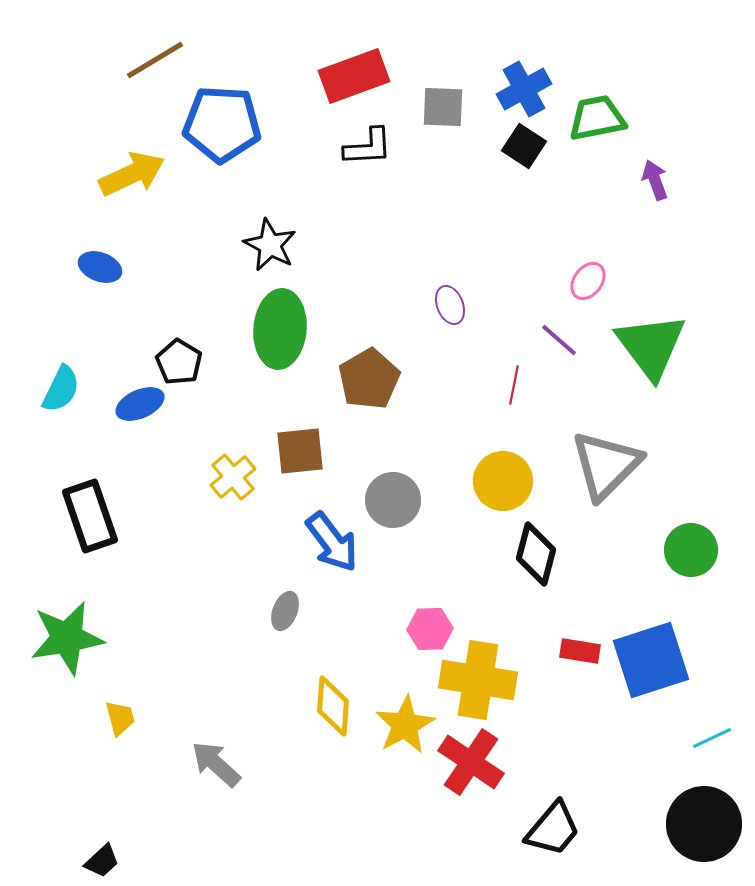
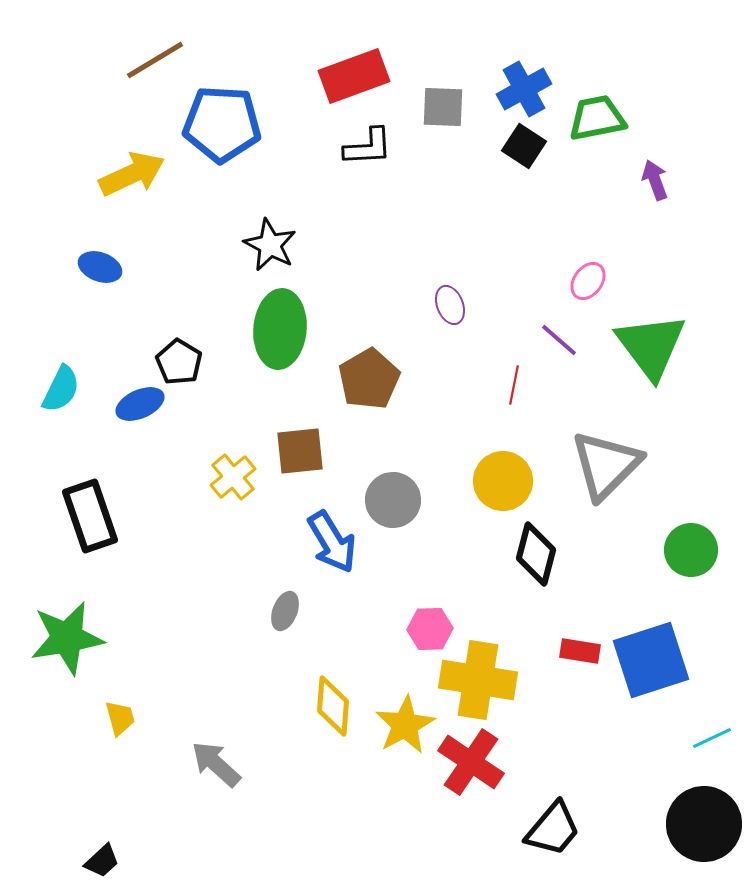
blue arrow at (332, 542): rotated 6 degrees clockwise
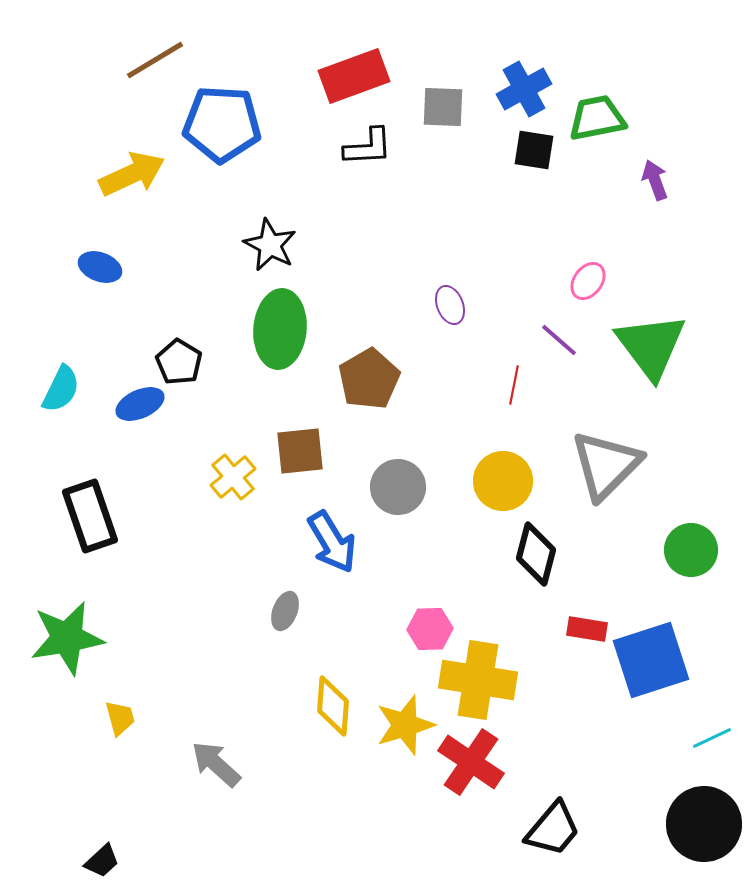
black square at (524, 146): moved 10 px right, 4 px down; rotated 24 degrees counterclockwise
gray circle at (393, 500): moved 5 px right, 13 px up
red rectangle at (580, 651): moved 7 px right, 22 px up
yellow star at (405, 725): rotated 12 degrees clockwise
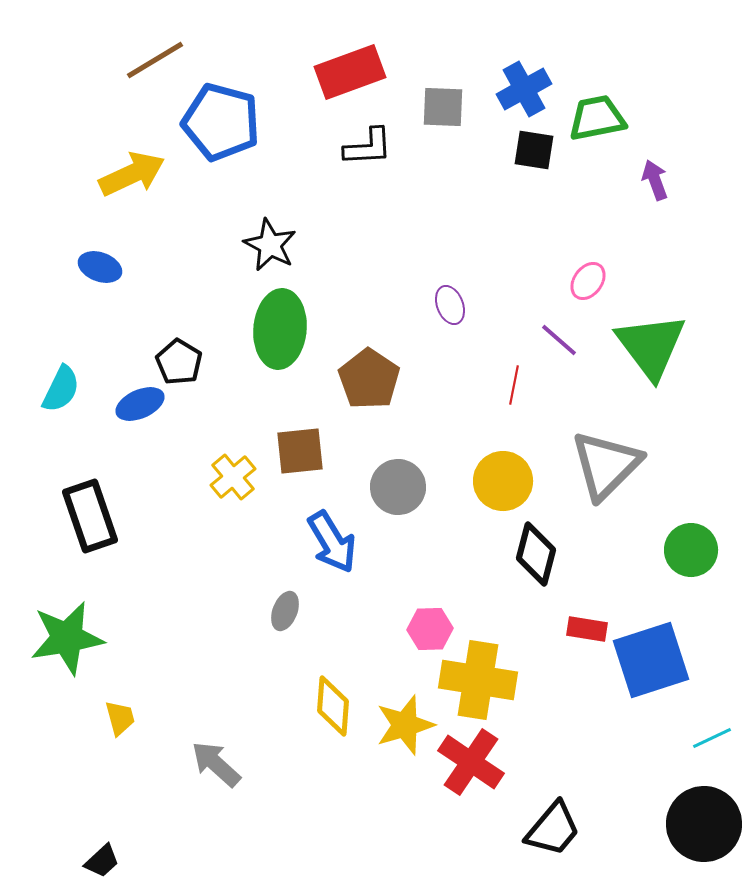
red rectangle at (354, 76): moved 4 px left, 4 px up
blue pentagon at (222, 124): moved 1 px left, 2 px up; rotated 12 degrees clockwise
brown pentagon at (369, 379): rotated 8 degrees counterclockwise
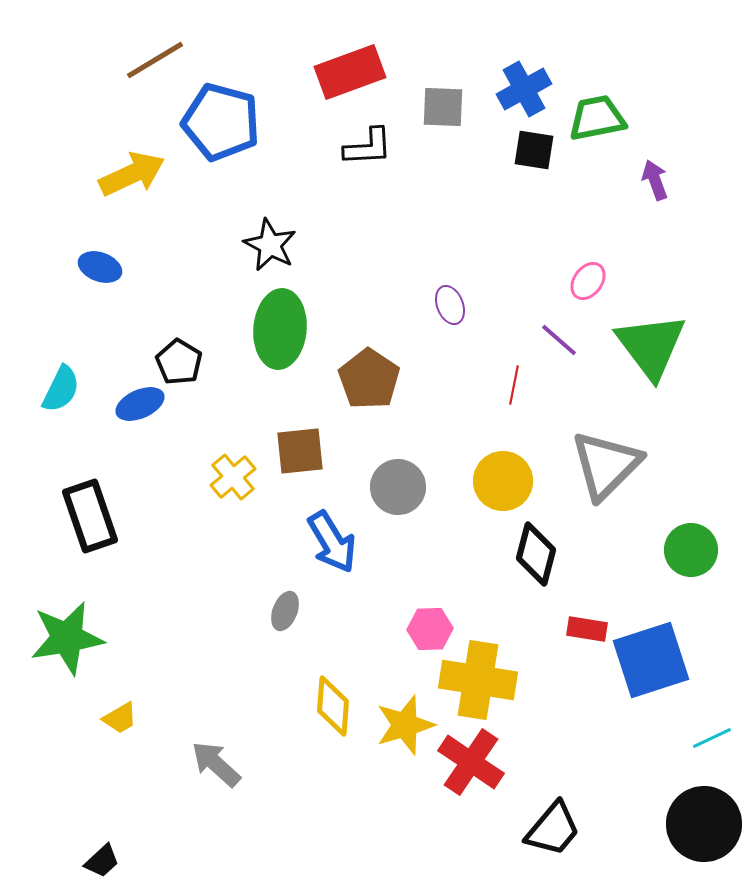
yellow trapezoid at (120, 718): rotated 75 degrees clockwise
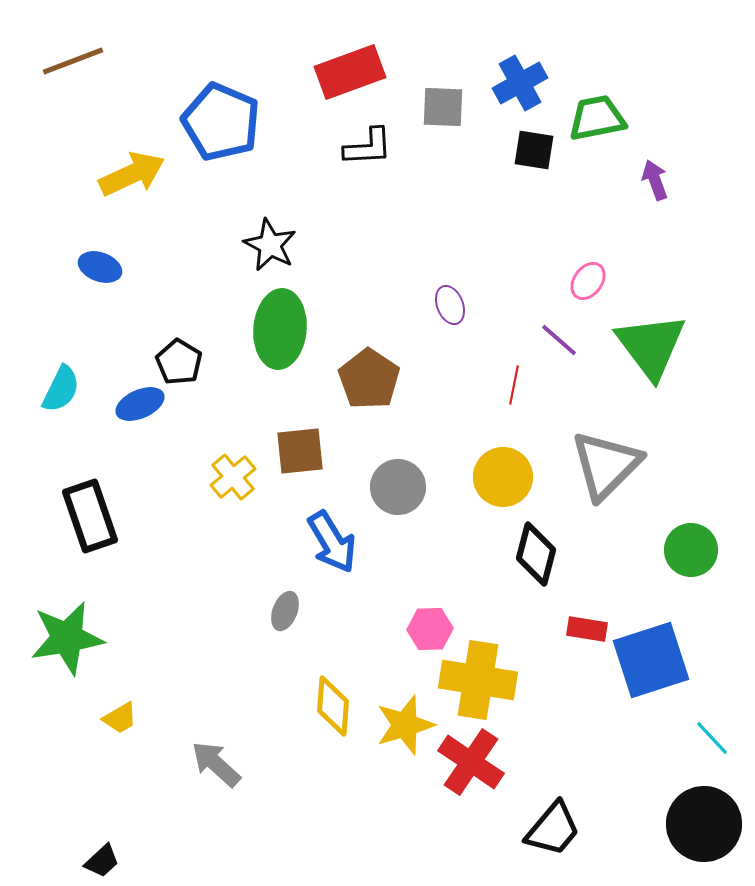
brown line at (155, 60): moved 82 px left, 1 px down; rotated 10 degrees clockwise
blue cross at (524, 89): moved 4 px left, 6 px up
blue pentagon at (221, 122): rotated 8 degrees clockwise
yellow circle at (503, 481): moved 4 px up
cyan line at (712, 738): rotated 72 degrees clockwise
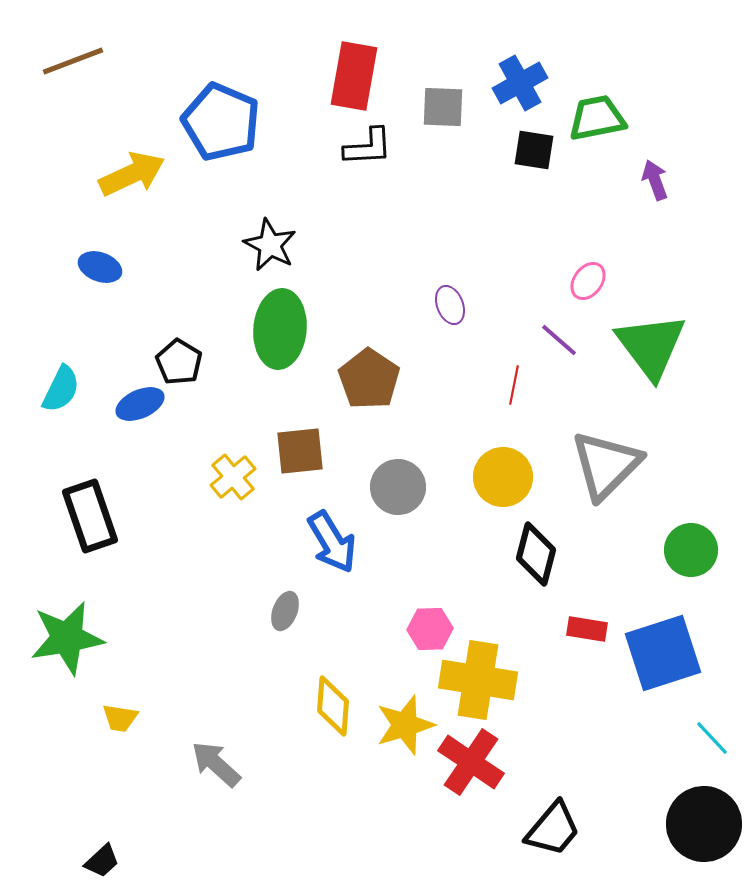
red rectangle at (350, 72): moved 4 px right, 4 px down; rotated 60 degrees counterclockwise
blue square at (651, 660): moved 12 px right, 7 px up
yellow trapezoid at (120, 718): rotated 39 degrees clockwise
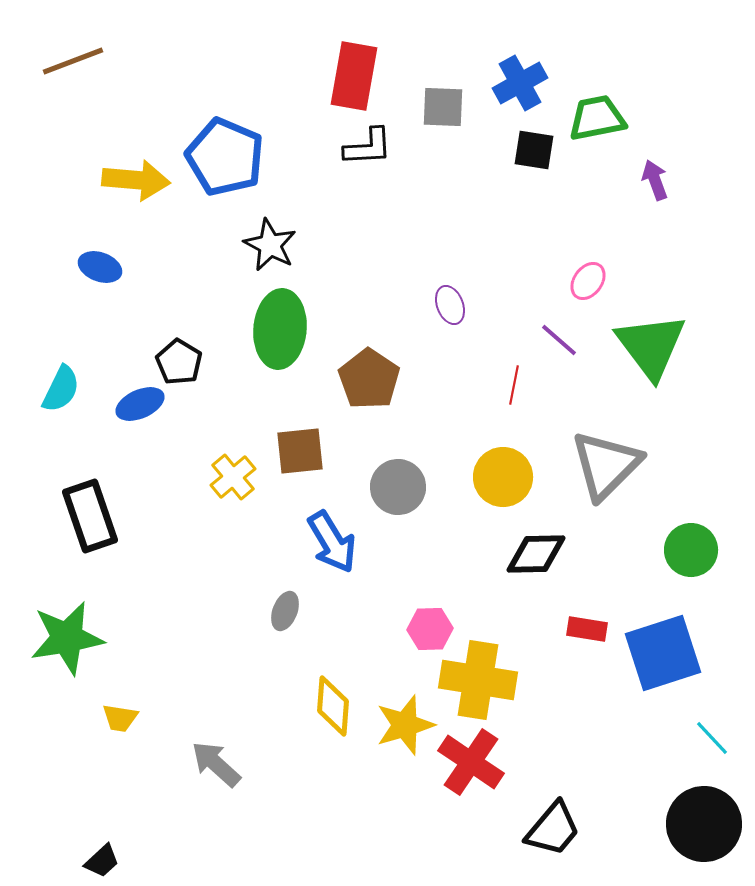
blue pentagon at (221, 122): moved 4 px right, 35 px down
yellow arrow at (132, 174): moved 4 px right, 6 px down; rotated 30 degrees clockwise
black diamond at (536, 554): rotated 74 degrees clockwise
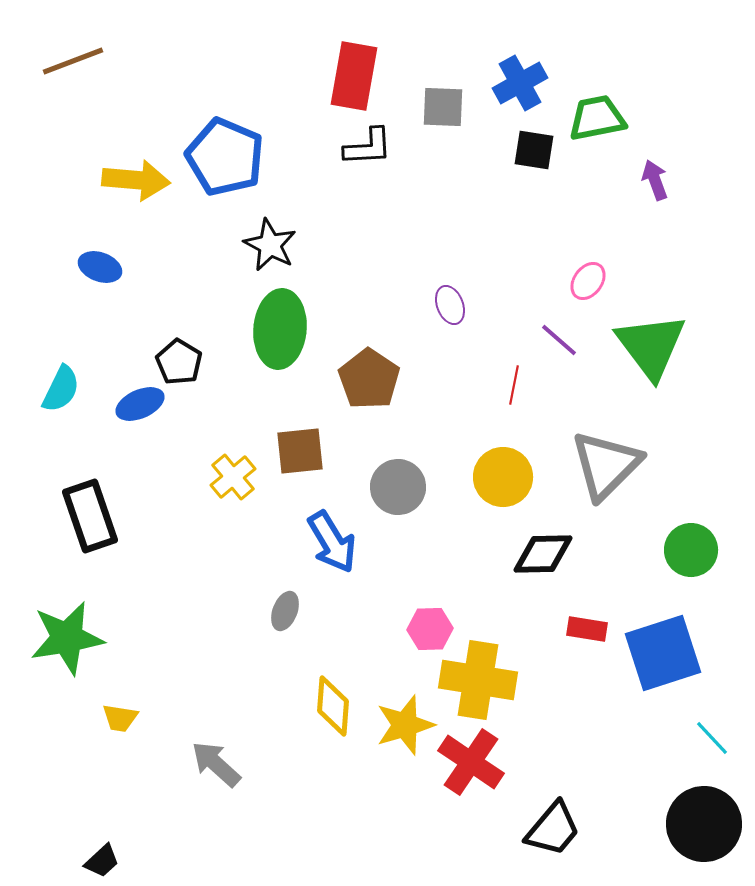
black diamond at (536, 554): moved 7 px right
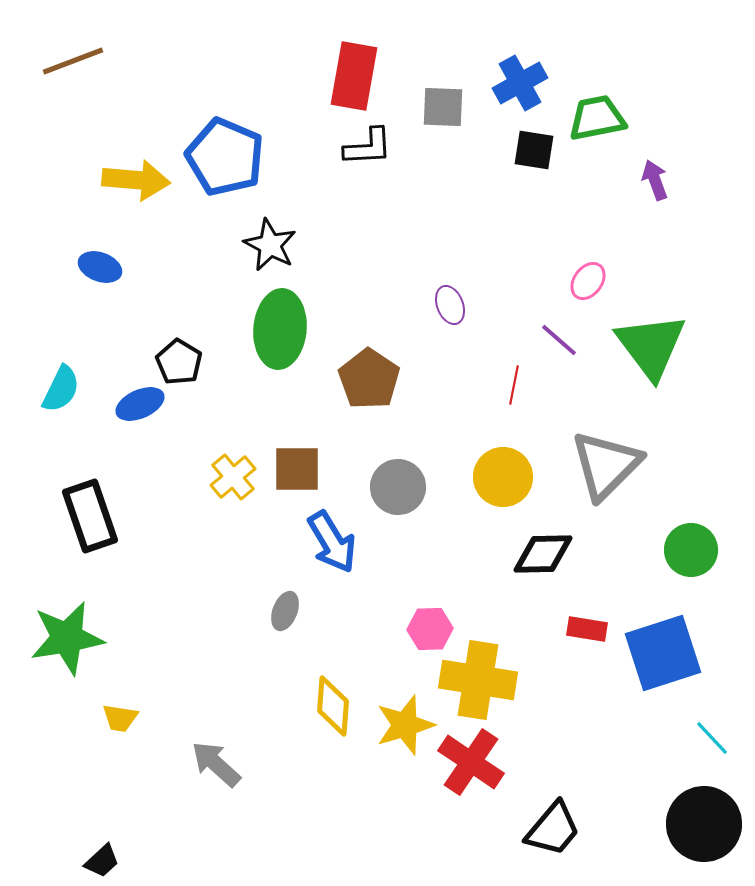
brown square at (300, 451): moved 3 px left, 18 px down; rotated 6 degrees clockwise
